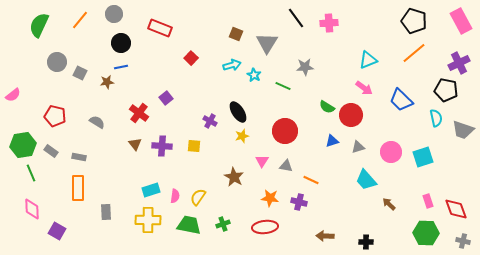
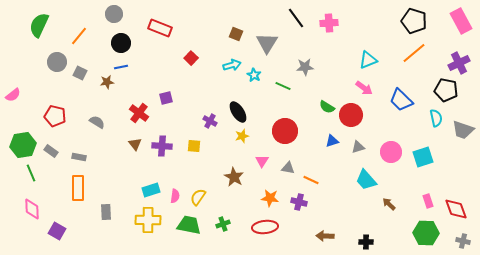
orange line at (80, 20): moved 1 px left, 16 px down
purple square at (166, 98): rotated 24 degrees clockwise
gray triangle at (286, 166): moved 2 px right, 2 px down
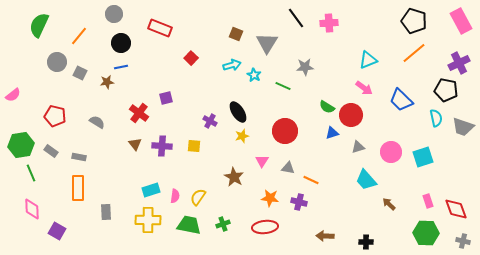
gray trapezoid at (463, 130): moved 3 px up
blue triangle at (332, 141): moved 8 px up
green hexagon at (23, 145): moved 2 px left
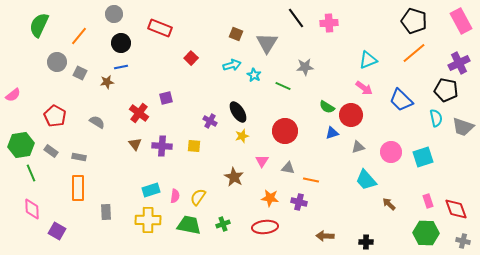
red pentagon at (55, 116): rotated 15 degrees clockwise
orange line at (311, 180): rotated 14 degrees counterclockwise
